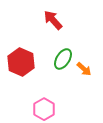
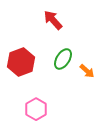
red hexagon: rotated 16 degrees clockwise
orange arrow: moved 3 px right, 2 px down
pink hexagon: moved 8 px left
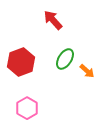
green ellipse: moved 2 px right
pink hexagon: moved 9 px left, 1 px up
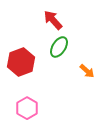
green ellipse: moved 6 px left, 12 px up
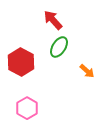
red hexagon: rotated 12 degrees counterclockwise
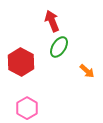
red arrow: moved 1 px left, 1 px down; rotated 20 degrees clockwise
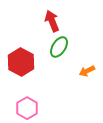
orange arrow: rotated 112 degrees clockwise
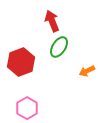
red hexagon: rotated 12 degrees clockwise
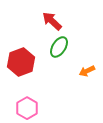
red arrow: rotated 25 degrees counterclockwise
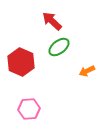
green ellipse: rotated 20 degrees clockwise
red hexagon: rotated 16 degrees counterclockwise
pink hexagon: moved 2 px right, 1 px down; rotated 25 degrees clockwise
